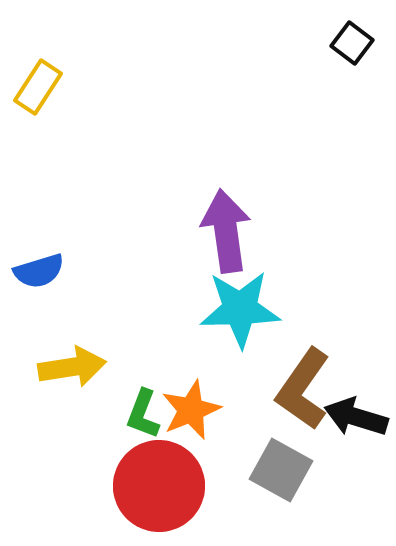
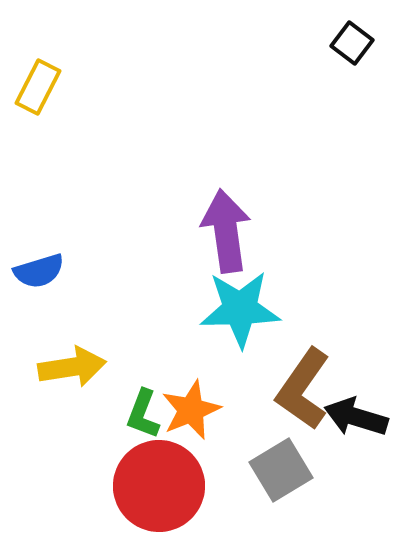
yellow rectangle: rotated 6 degrees counterclockwise
gray square: rotated 30 degrees clockwise
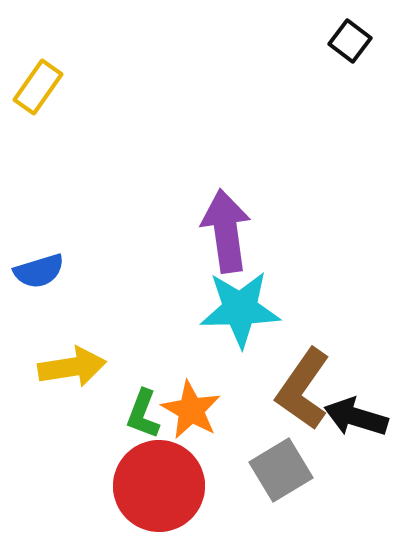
black square: moved 2 px left, 2 px up
yellow rectangle: rotated 8 degrees clockwise
orange star: rotated 20 degrees counterclockwise
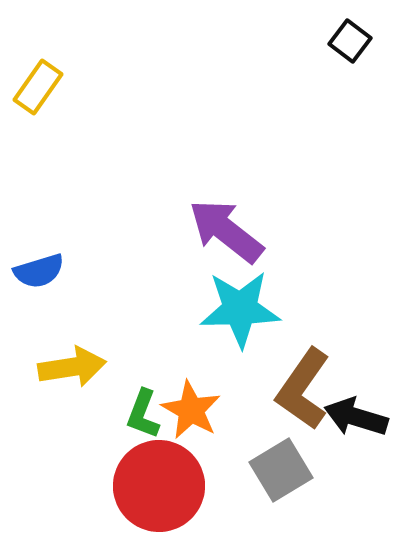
purple arrow: rotated 44 degrees counterclockwise
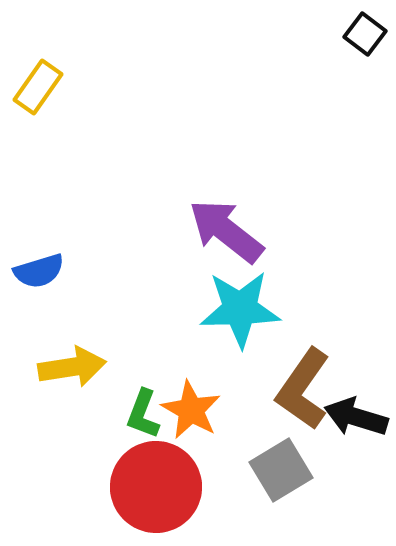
black square: moved 15 px right, 7 px up
red circle: moved 3 px left, 1 px down
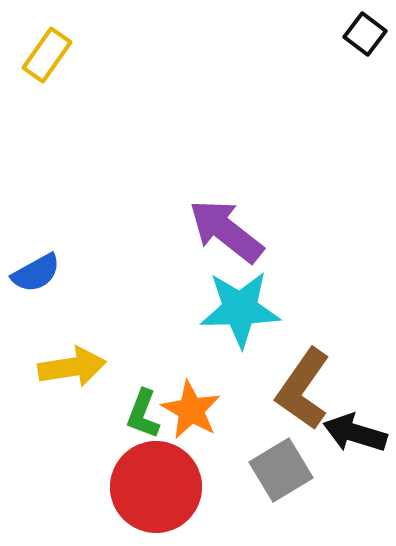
yellow rectangle: moved 9 px right, 32 px up
blue semicircle: moved 3 px left, 2 px down; rotated 12 degrees counterclockwise
black arrow: moved 1 px left, 16 px down
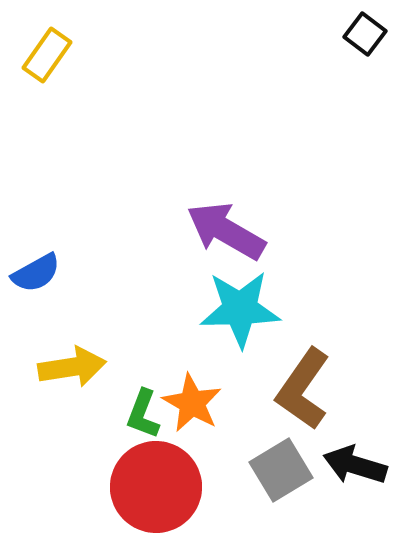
purple arrow: rotated 8 degrees counterclockwise
orange star: moved 1 px right, 7 px up
black arrow: moved 32 px down
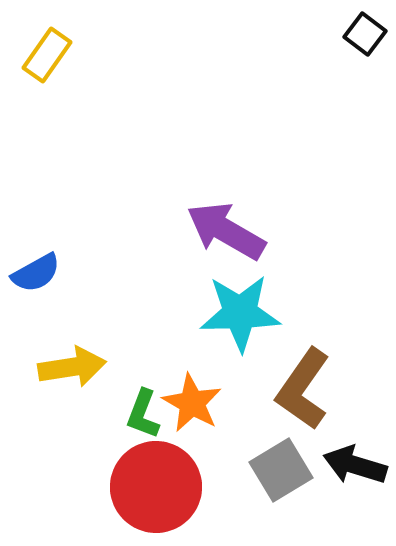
cyan star: moved 4 px down
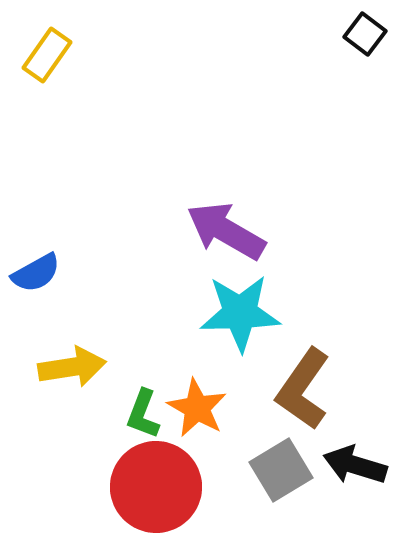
orange star: moved 5 px right, 5 px down
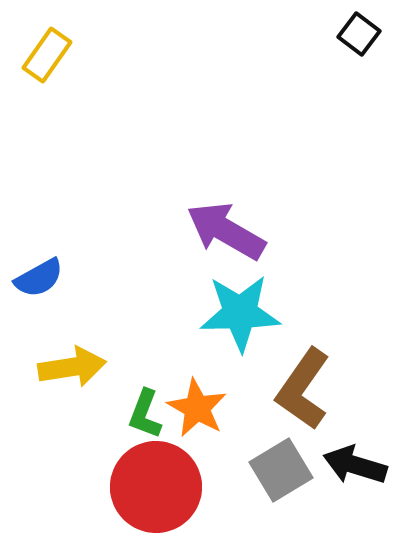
black square: moved 6 px left
blue semicircle: moved 3 px right, 5 px down
green L-shape: moved 2 px right
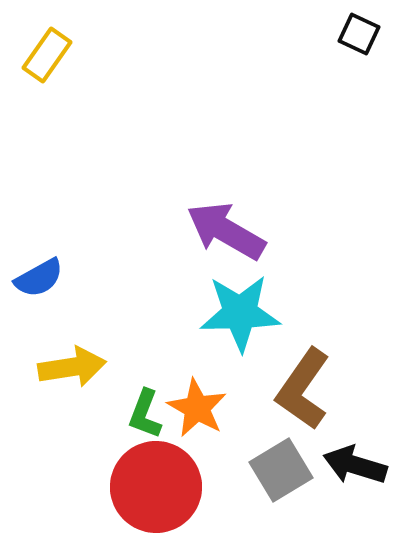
black square: rotated 12 degrees counterclockwise
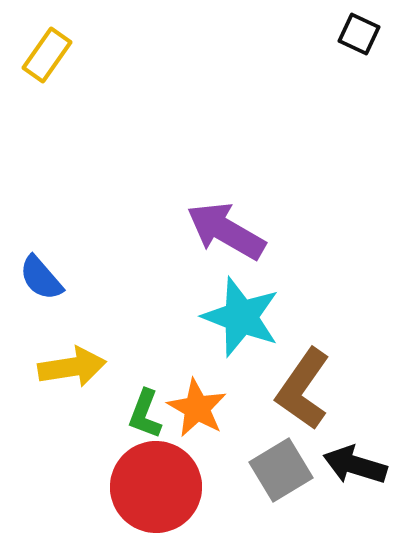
blue semicircle: moved 2 px right; rotated 78 degrees clockwise
cyan star: moved 1 px right, 4 px down; rotated 22 degrees clockwise
